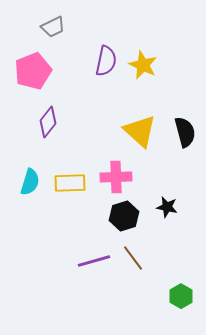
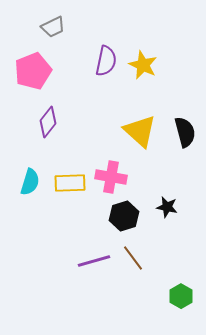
pink cross: moved 5 px left; rotated 12 degrees clockwise
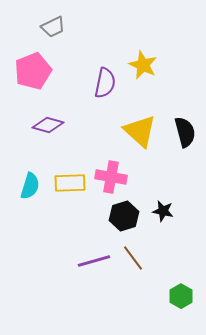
purple semicircle: moved 1 px left, 22 px down
purple diamond: moved 3 px down; rotated 68 degrees clockwise
cyan semicircle: moved 4 px down
black star: moved 4 px left, 4 px down
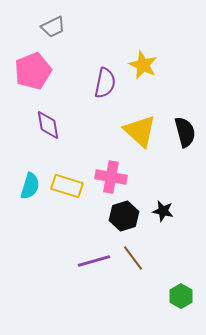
purple diamond: rotated 64 degrees clockwise
yellow rectangle: moved 3 px left, 3 px down; rotated 20 degrees clockwise
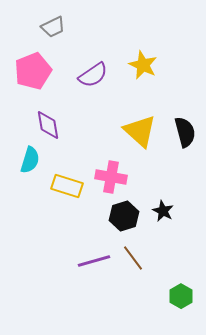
purple semicircle: moved 12 px left, 8 px up; rotated 44 degrees clockwise
cyan semicircle: moved 26 px up
black star: rotated 15 degrees clockwise
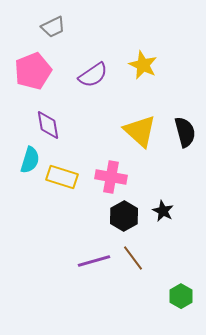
yellow rectangle: moved 5 px left, 9 px up
black hexagon: rotated 12 degrees counterclockwise
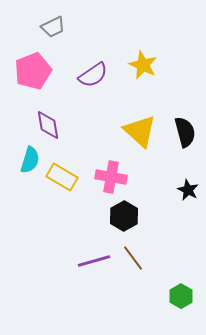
yellow rectangle: rotated 12 degrees clockwise
black star: moved 25 px right, 21 px up
